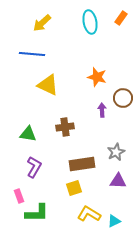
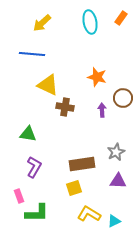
brown cross: moved 20 px up; rotated 18 degrees clockwise
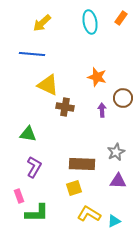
brown rectangle: rotated 10 degrees clockwise
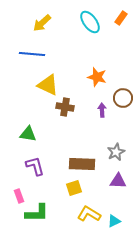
cyan ellipse: rotated 25 degrees counterclockwise
purple L-shape: moved 1 px right, 1 px up; rotated 45 degrees counterclockwise
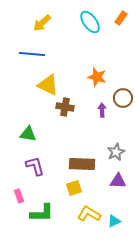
green L-shape: moved 5 px right
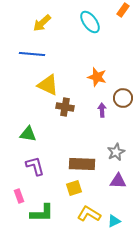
orange rectangle: moved 2 px right, 8 px up
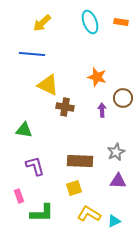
orange rectangle: moved 2 px left, 12 px down; rotated 64 degrees clockwise
cyan ellipse: rotated 15 degrees clockwise
green triangle: moved 4 px left, 4 px up
brown rectangle: moved 2 px left, 3 px up
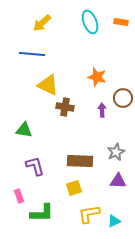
yellow L-shape: rotated 40 degrees counterclockwise
